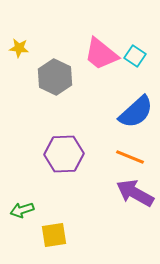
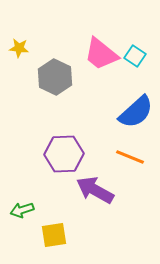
purple arrow: moved 40 px left, 3 px up
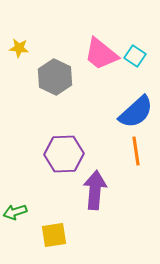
orange line: moved 6 px right, 6 px up; rotated 60 degrees clockwise
purple arrow: rotated 66 degrees clockwise
green arrow: moved 7 px left, 2 px down
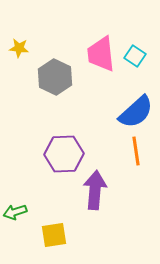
pink trapezoid: rotated 45 degrees clockwise
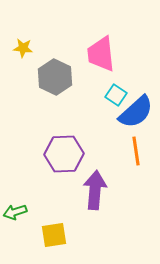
yellow star: moved 4 px right
cyan square: moved 19 px left, 39 px down
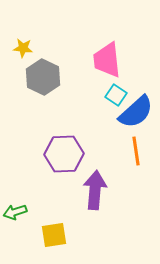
pink trapezoid: moved 6 px right, 6 px down
gray hexagon: moved 12 px left
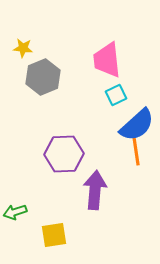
gray hexagon: rotated 12 degrees clockwise
cyan square: rotated 30 degrees clockwise
blue semicircle: moved 1 px right, 13 px down
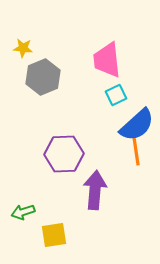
green arrow: moved 8 px right
